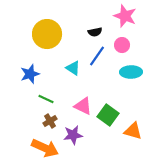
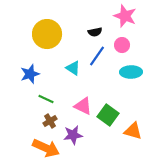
orange arrow: moved 1 px right
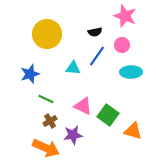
cyan triangle: rotated 28 degrees counterclockwise
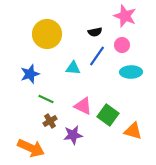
orange arrow: moved 15 px left
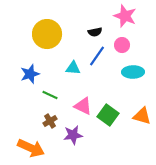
cyan ellipse: moved 2 px right
green line: moved 4 px right, 4 px up
orange triangle: moved 9 px right, 15 px up
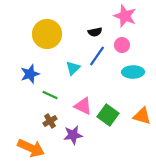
cyan triangle: rotated 49 degrees counterclockwise
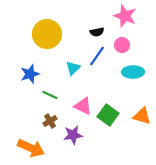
black semicircle: moved 2 px right
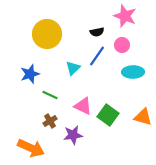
orange triangle: moved 1 px right, 1 px down
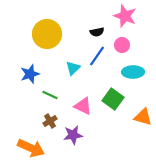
green square: moved 5 px right, 16 px up
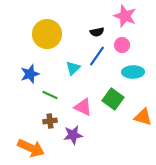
pink triangle: moved 1 px down
brown cross: rotated 24 degrees clockwise
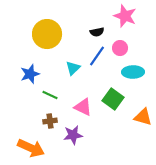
pink circle: moved 2 px left, 3 px down
